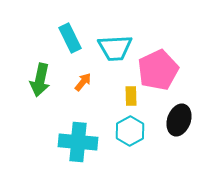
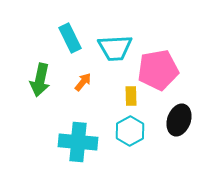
pink pentagon: rotated 15 degrees clockwise
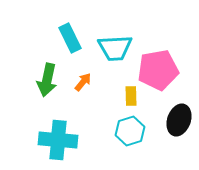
green arrow: moved 7 px right
cyan hexagon: rotated 12 degrees clockwise
cyan cross: moved 20 px left, 2 px up
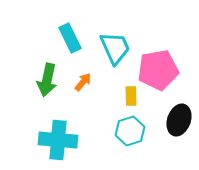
cyan trapezoid: rotated 111 degrees counterclockwise
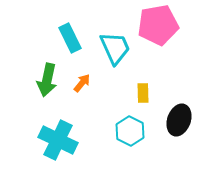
pink pentagon: moved 45 px up
orange arrow: moved 1 px left, 1 px down
yellow rectangle: moved 12 px right, 3 px up
cyan hexagon: rotated 16 degrees counterclockwise
cyan cross: rotated 21 degrees clockwise
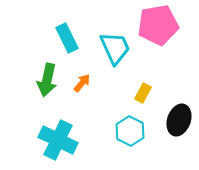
cyan rectangle: moved 3 px left
yellow rectangle: rotated 30 degrees clockwise
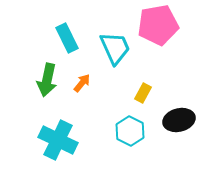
black ellipse: rotated 56 degrees clockwise
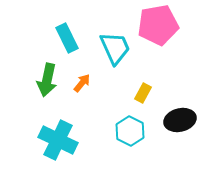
black ellipse: moved 1 px right
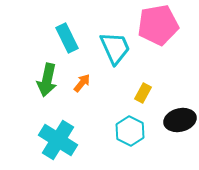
cyan cross: rotated 6 degrees clockwise
